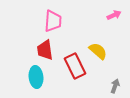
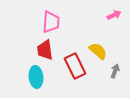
pink trapezoid: moved 2 px left, 1 px down
gray arrow: moved 15 px up
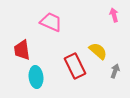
pink arrow: rotated 80 degrees counterclockwise
pink trapezoid: rotated 70 degrees counterclockwise
red trapezoid: moved 23 px left
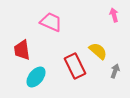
cyan ellipse: rotated 45 degrees clockwise
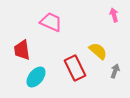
red rectangle: moved 2 px down
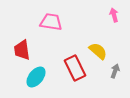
pink trapezoid: rotated 15 degrees counterclockwise
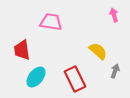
red rectangle: moved 11 px down
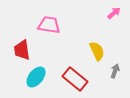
pink arrow: moved 2 px up; rotated 64 degrees clockwise
pink trapezoid: moved 2 px left, 3 px down
yellow semicircle: moved 1 px left; rotated 24 degrees clockwise
red rectangle: rotated 25 degrees counterclockwise
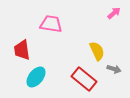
pink trapezoid: moved 2 px right, 1 px up
gray arrow: moved 1 px left, 2 px up; rotated 88 degrees clockwise
red rectangle: moved 9 px right
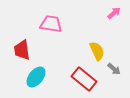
gray arrow: rotated 24 degrees clockwise
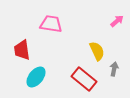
pink arrow: moved 3 px right, 8 px down
gray arrow: rotated 120 degrees counterclockwise
